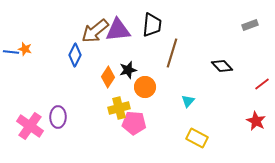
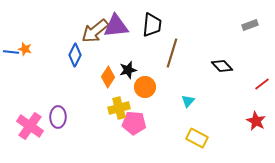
purple triangle: moved 2 px left, 4 px up
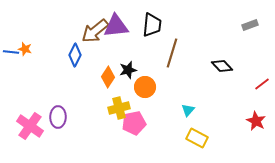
cyan triangle: moved 9 px down
pink pentagon: rotated 15 degrees counterclockwise
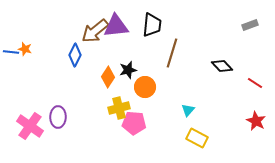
red line: moved 7 px left, 1 px up; rotated 70 degrees clockwise
pink pentagon: rotated 15 degrees clockwise
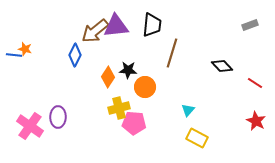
blue line: moved 3 px right, 3 px down
black star: rotated 18 degrees clockwise
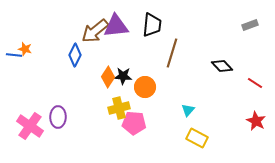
black star: moved 5 px left, 6 px down
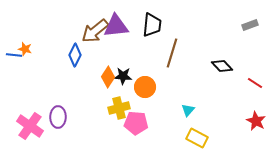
pink pentagon: moved 2 px right
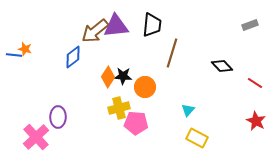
blue diamond: moved 2 px left, 2 px down; rotated 25 degrees clockwise
pink cross: moved 6 px right, 11 px down; rotated 12 degrees clockwise
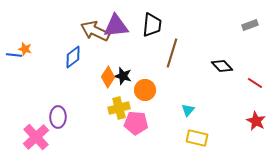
brown arrow: rotated 64 degrees clockwise
black star: rotated 12 degrees clockwise
orange circle: moved 3 px down
yellow rectangle: rotated 15 degrees counterclockwise
